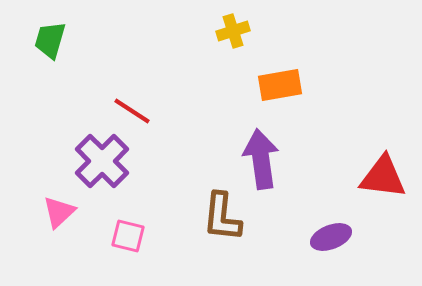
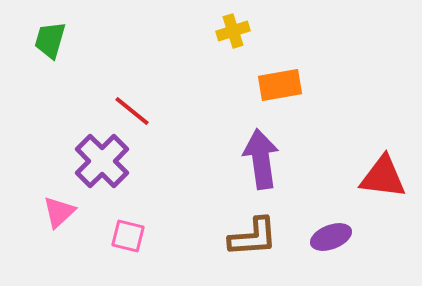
red line: rotated 6 degrees clockwise
brown L-shape: moved 31 px right, 20 px down; rotated 100 degrees counterclockwise
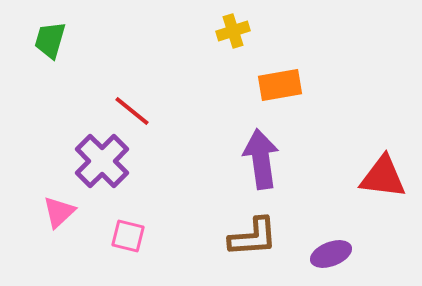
purple ellipse: moved 17 px down
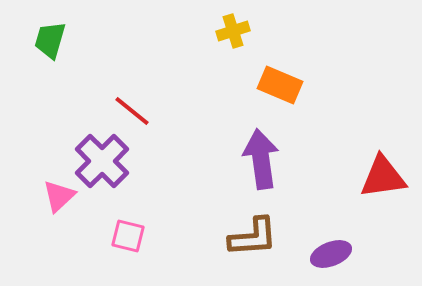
orange rectangle: rotated 33 degrees clockwise
red triangle: rotated 15 degrees counterclockwise
pink triangle: moved 16 px up
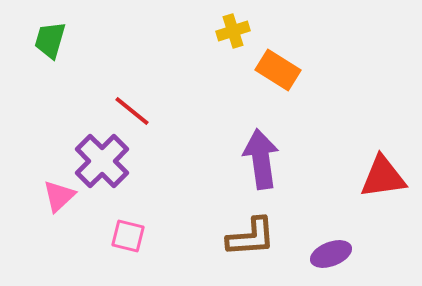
orange rectangle: moved 2 px left, 15 px up; rotated 9 degrees clockwise
brown L-shape: moved 2 px left
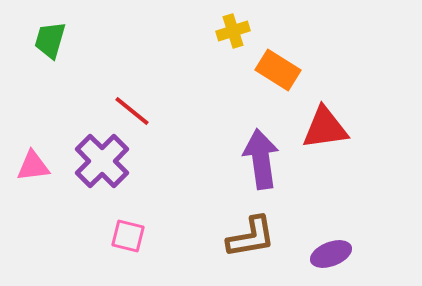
red triangle: moved 58 px left, 49 px up
pink triangle: moved 26 px left, 30 px up; rotated 36 degrees clockwise
brown L-shape: rotated 6 degrees counterclockwise
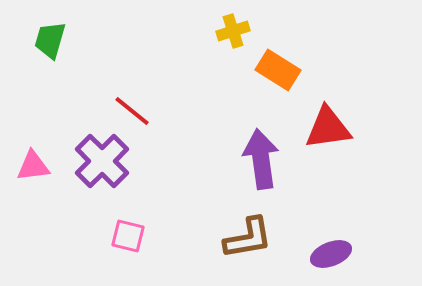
red triangle: moved 3 px right
brown L-shape: moved 3 px left, 1 px down
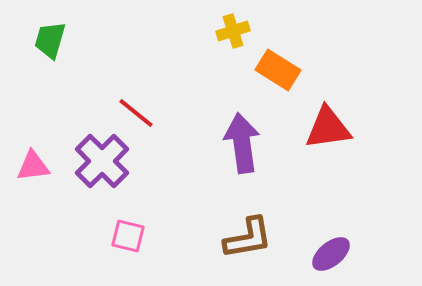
red line: moved 4 px right, 2 px down
purple arrow: moved 19 px left, 16 px up
purple ellipse: rotated 18 degrees counterclockwise
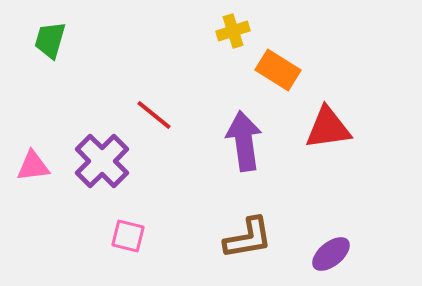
red line: moved 18 px right, 2 px down
purple arrow: moved 2 px right, 2 px up
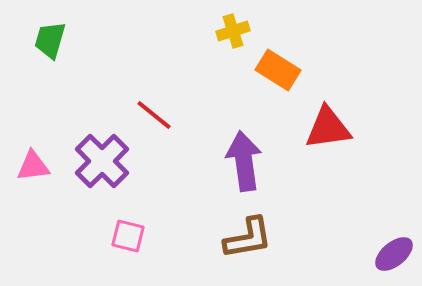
purple arrow: moved 20 px down
purple ellipse: moved 63 px right
